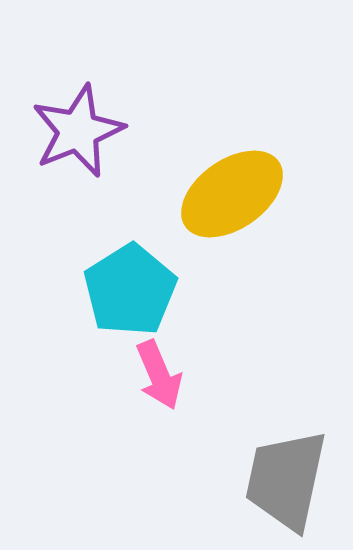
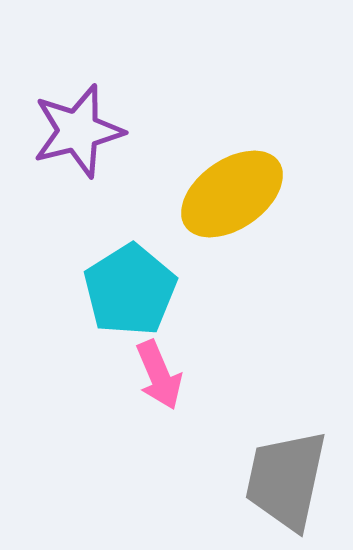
purple star: rotated 8 degrees clockwise
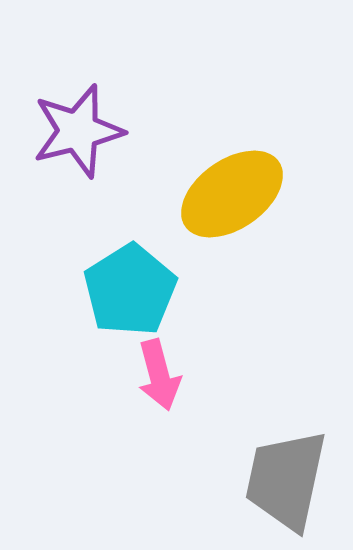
pink arrow: rotated 8 degrees clockwise
